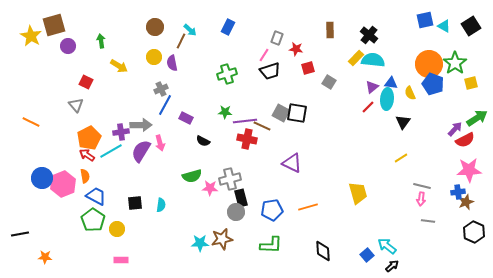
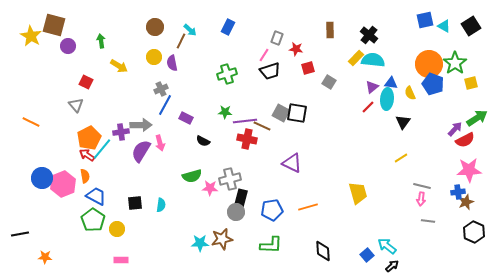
brown square at (54, 25): rotated 30 degrees clockwise
cyan line at (111, 151): moved 9 px left, 2 px up; rotated 20 degrees counterclockwise
black rectangle at (241, 198): rotated 30 degrees clockwise
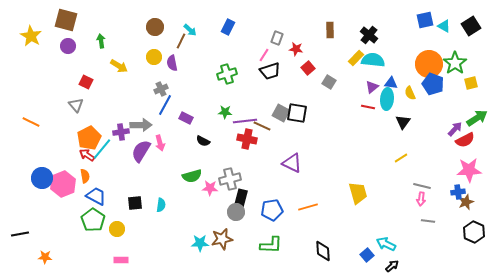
brown square at (54, 25): moved 12 px right, 5 px up
red square at (308, 68): rotated 24 degrees counterclockwise
red line at (368, 107): rotated 56 degrees clockwise
cyan arrow at (387, 246): moved 1 px left, 2 px up; rotated 12 degrees counterclockwise
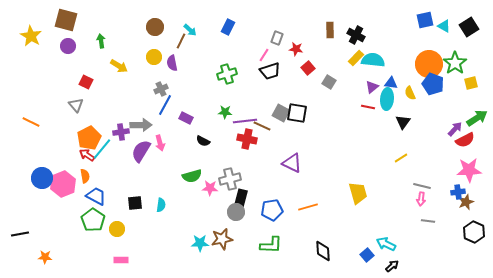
black square at (471, 26): moved 2 px left, 1 px down
black cross at (369, 35): moved 13 px left; rotated 12 degrees counterclockwise
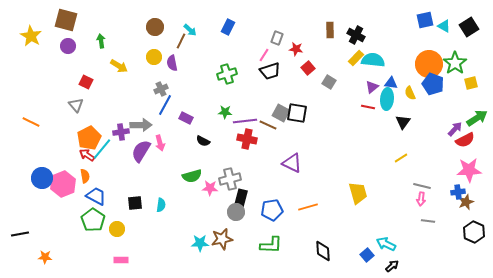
brown line at (262, 126): moved 6 px right, 1 px up
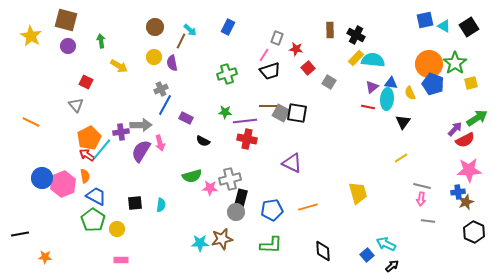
brown line at (268, 125): moved 19 px up; rotated 24 degrees counterclockwise
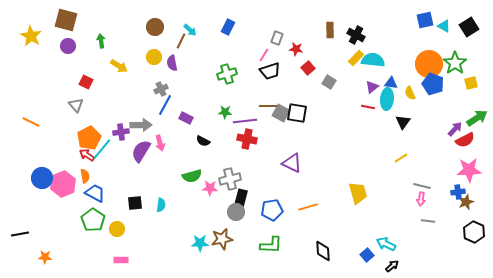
blue trapezoid at (96, 196): moved 1 px left, 3 px up
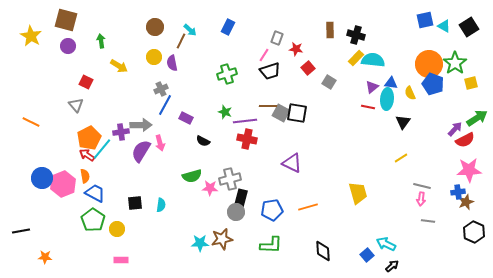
black cross at (356, 35): rotated 12 degrees counterclockwise
green star at (225, 112): rotated 16 degrees clockwise
black line at (20, 234): moved 1 px right, 3 px up
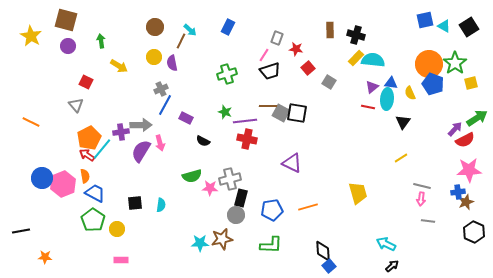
gray circle at (236, 212): moved 3 px down
blue square at (367, 255): moved 38 px left, 11 px down
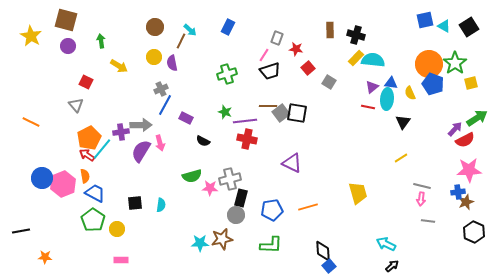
gray square at (281, 113): rotated 24 degrees clockwise
